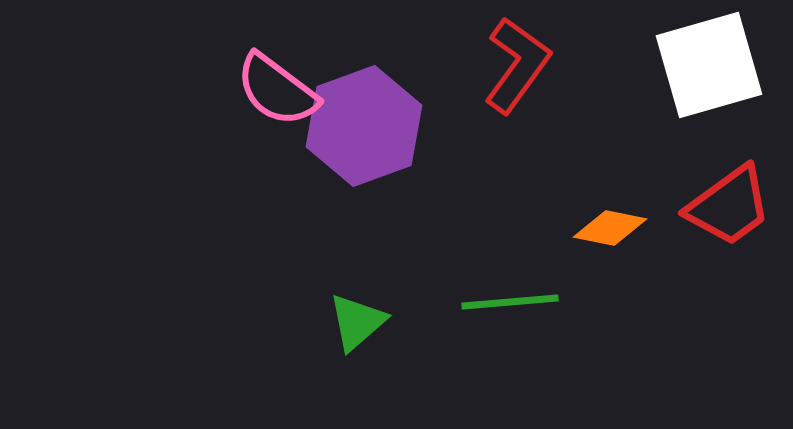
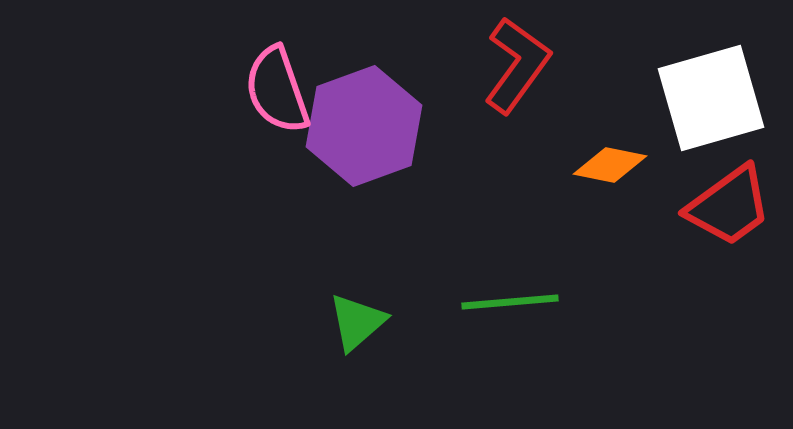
white square: moved 2 px right, 33 px down
pink semicircle: rotated 34 degrees clockwise
orange diamond: moved 63 px up
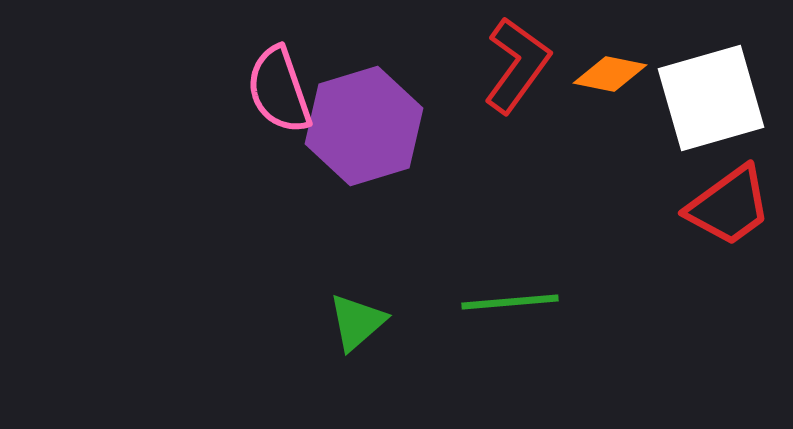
pink semicircle: moved 2 px right
purple hexagon: rotated 3 degrees clockwise
orange diamond: moved 91 px up
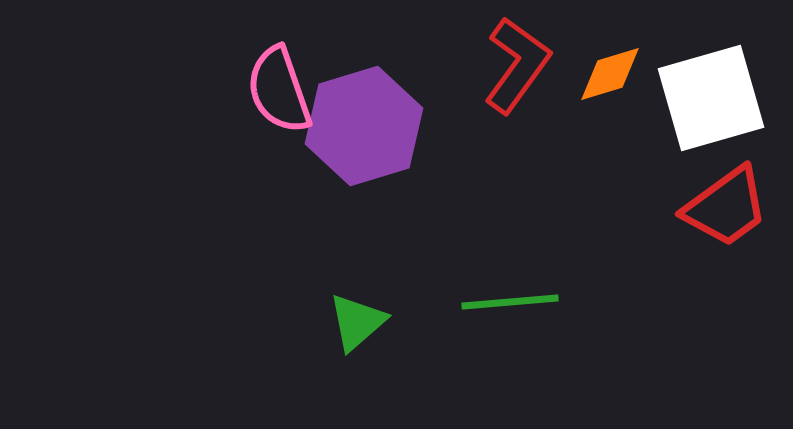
orange diamond: rotated 28 degrees counterclockwise
red trapezoid: moved 3 px left, 1 px down
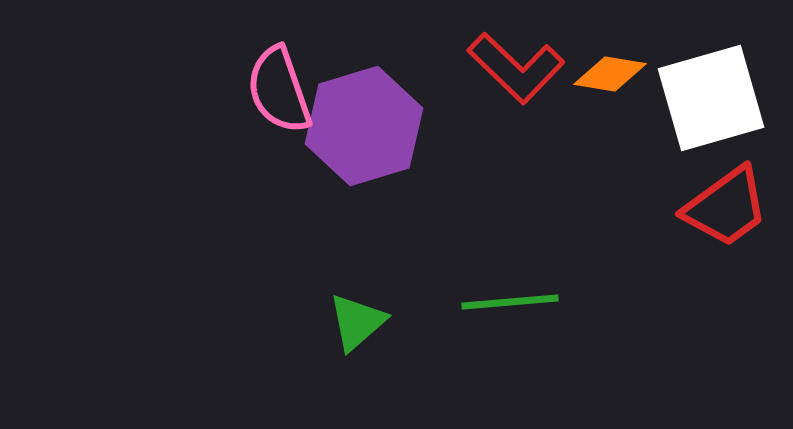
red L-shape: moved 1 px left, 3 px down; rotated 98 degrees clockwise
orange diamond: rotated 26 degrees clockwise
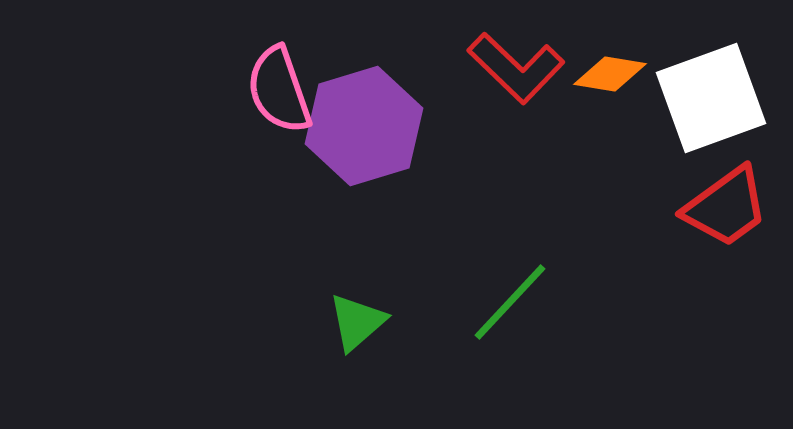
white square: rotated 4 degrees counterclockwise
green line: rotated 42 degrees counterclockwise
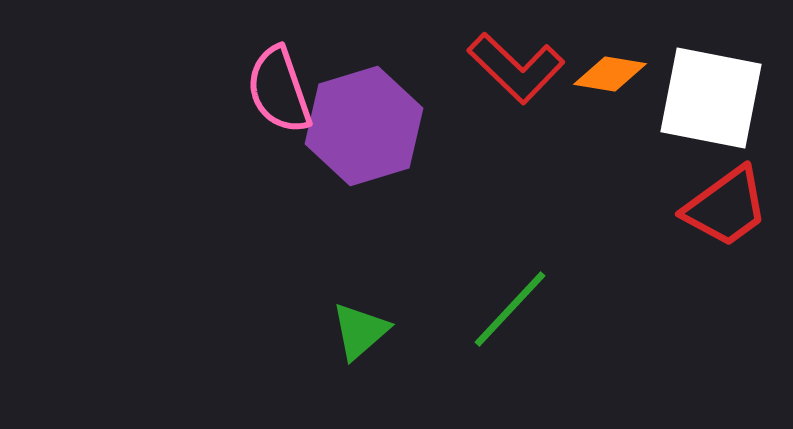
white square: rotated 31 degrees clockwise
green line: moved 7 px down
green triangle: moved 3 px right, 9 px down
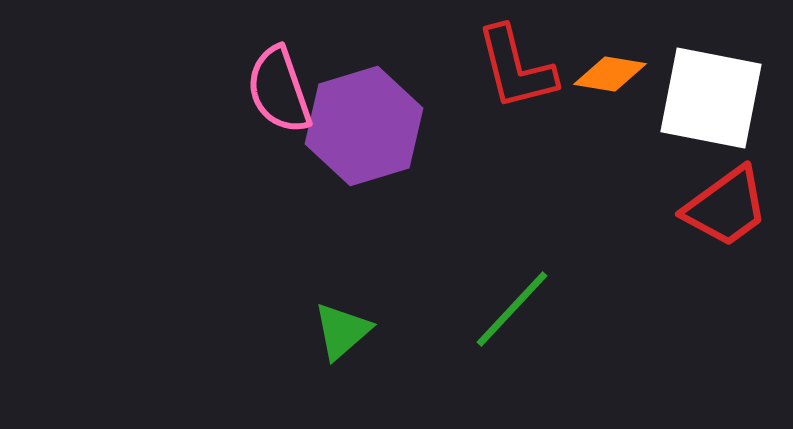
red L-shape: rotated 32 degrees clockwise
green line: moved 2 px right
green triangle: moved 18 px left
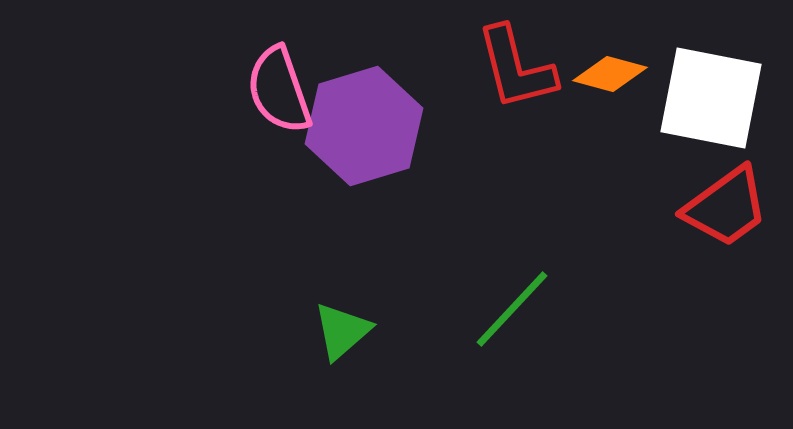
orange diamond: rotated 6 degrees clockwise
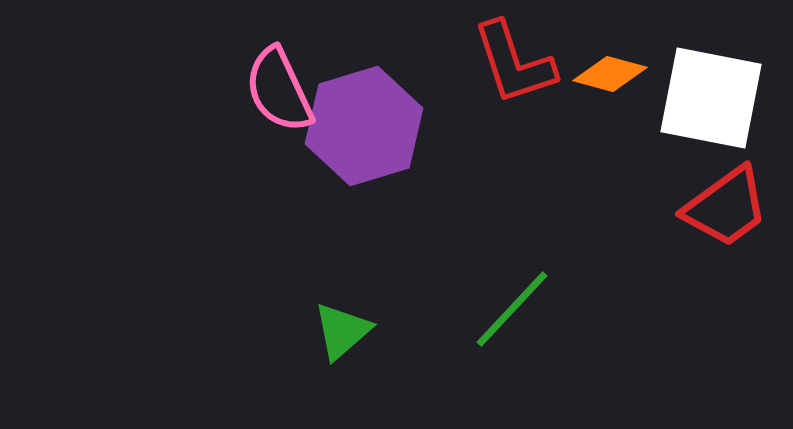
red L-shape: moved 2 px left, 5 px up; rotated 4 degrees counterclockwise
pink semicircle: rotated 6 degrees counterclockwise
